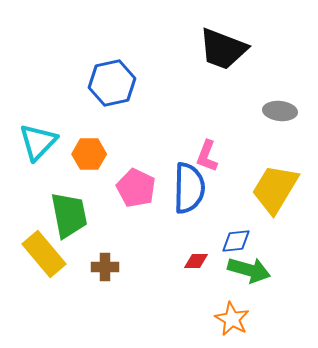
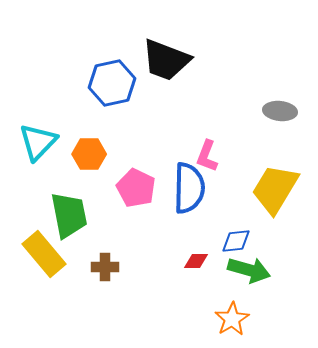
black trapezoid: moved 57 px left, 11 px down
orange star: rotated 12 degrees clockwise
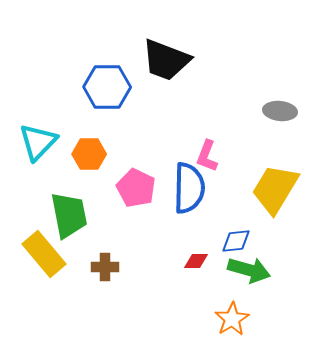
blue hexagon: moved 5 px left, 4 px down; rotated 12 degrees clockwise
